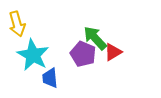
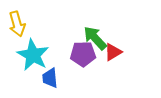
purple pentagon: rotated 25 degrees counterclockwise
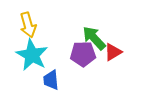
yellow arrow: moved 11 px right, 1 px down
green arrow: moved 1 px left
cyan star: moved 1 px left
blue trapezoid: moved 1 px right, 2 px down
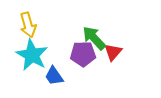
red triangle: rotated 18 degrees counterclockwise
blue trapezoid: moved 3 px right, 4 px up; rotated 30 degrees counterclockwise
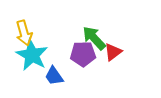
yellow arrow: moved 4 px left, 8 px down
red triangle: rotated 12 degrees clockwise
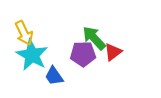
yellow arrow: rotated 10 degrees counterclockwise
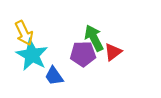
green arrow: rotated 16 degrees clockwise
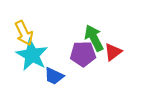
blue trapezoid: rotated 30 degrees counterclockwise
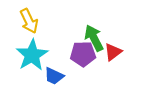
yellow arrow: moved 5 px right, 12 px up
cyan star: rotated 12 degrees clockwise
